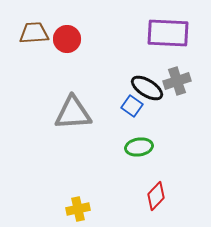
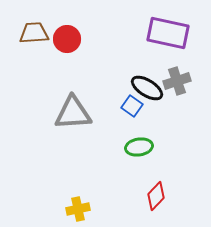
purple rectangle: rotated 9 degrees clockwise
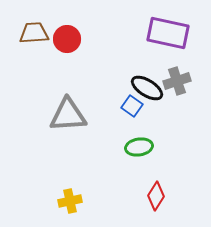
gray triangle: moved 5 px left, 2 px down
red diamond: rotated 12 degrees counterclockwise
yellow cross: moved 8 px left, 8 px up
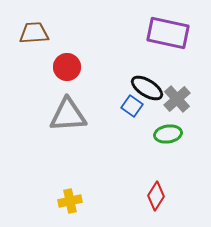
red circle: moved 28 px down
gray cross: moved 18 px down; rotated 24 degrees counterclockwise
green ellipse: moved 29 px right, 13 px up
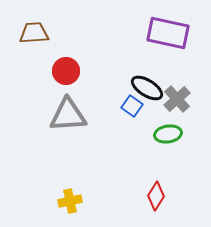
red circle: moved 1 px left, 4 px down
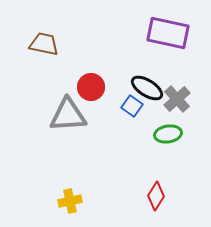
brown trapezoid: moved 10 px right, 11 px down; rotated 16 degrees clockwise
red circle: moved 25 px right, 16 px down
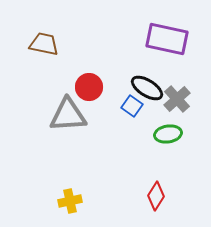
purple rectangle: moved 1 px left, 6 px down
red circle: moved 2 px left
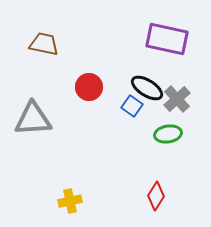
gray triangle: moved 35 px left, 4 px down
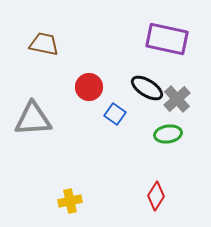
blue square: moved 17 px left, 8 px down
